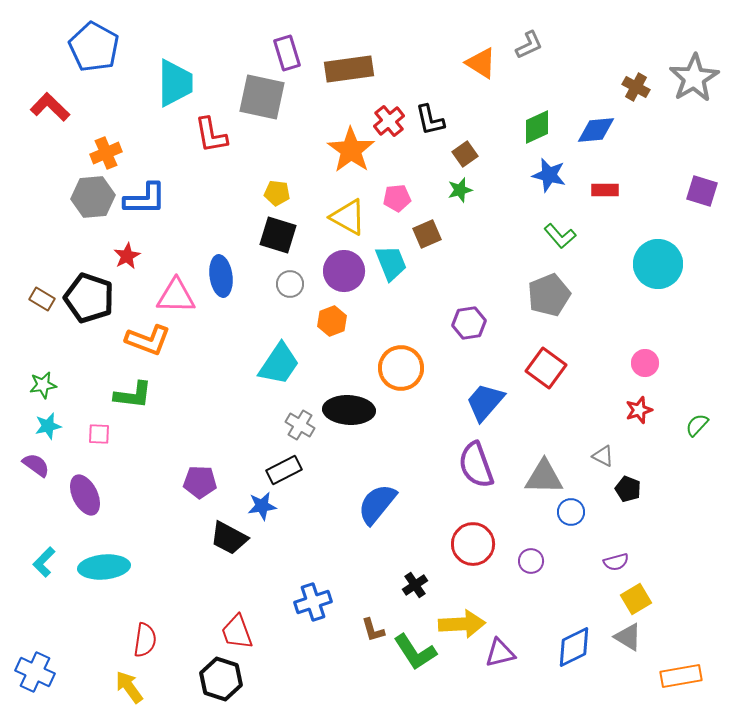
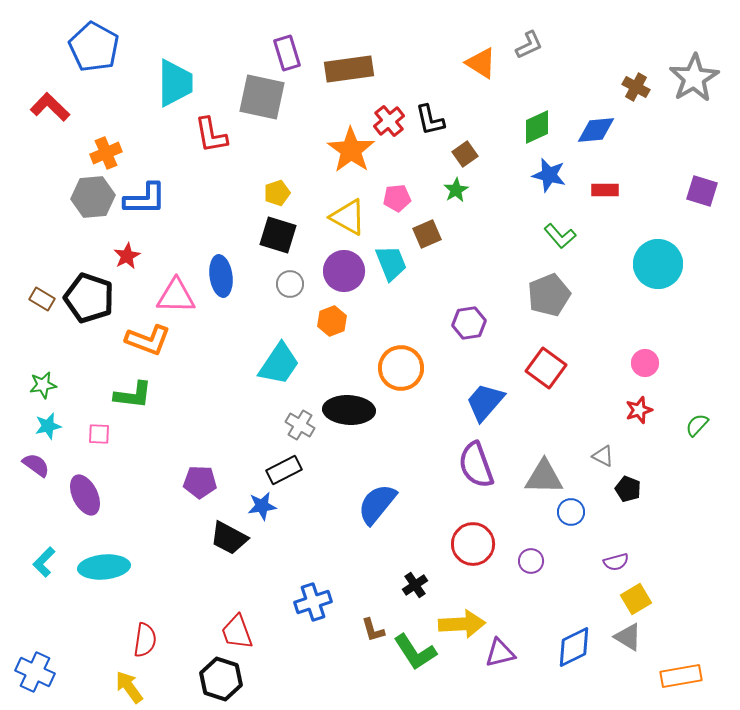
green star at (460, 190): moved 4 px left; rotated 15 degrees counterclockwise
yellow pentagon at (277, 193): rotated 25 degrees counterclockwise
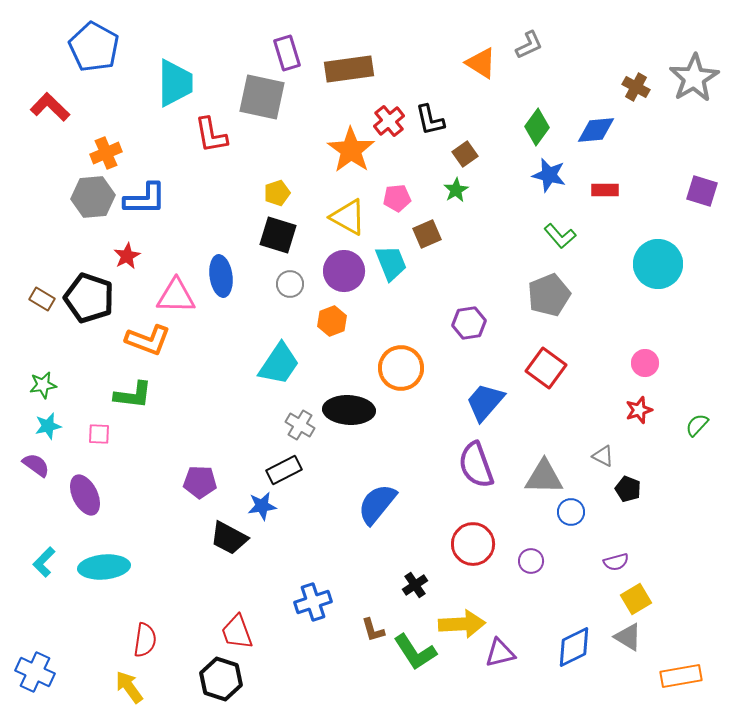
green diamond at (537, 127): rotated 30 degrees counterclockwise
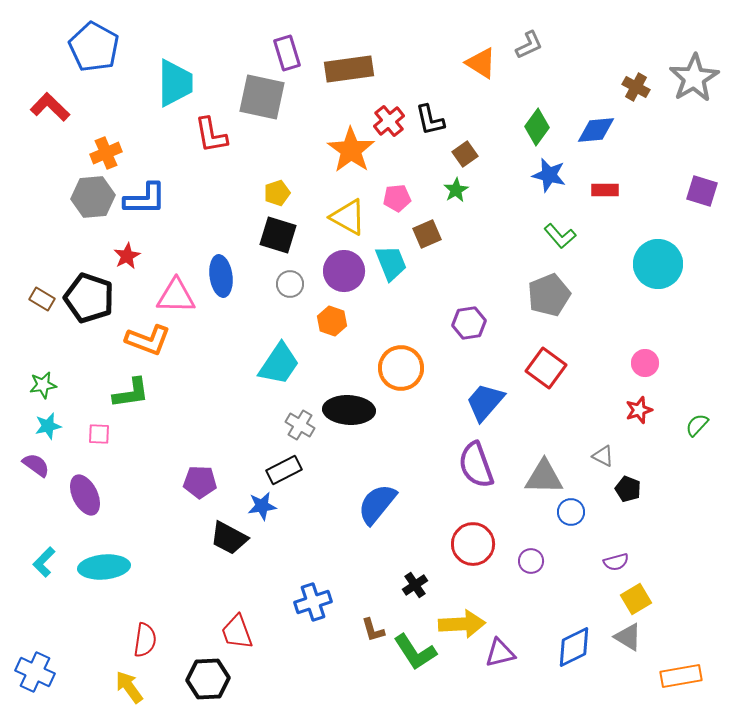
orange hexagon at (332, 321): rotated 20 degrees counterclockwise
green L-shape at (133, 395): moved 2 px left, 2 px up; rotated 15 degrees counterclockwise
black hexagon at (221, 679): moved 13 px left; rotated 21 degrees counterclockwise
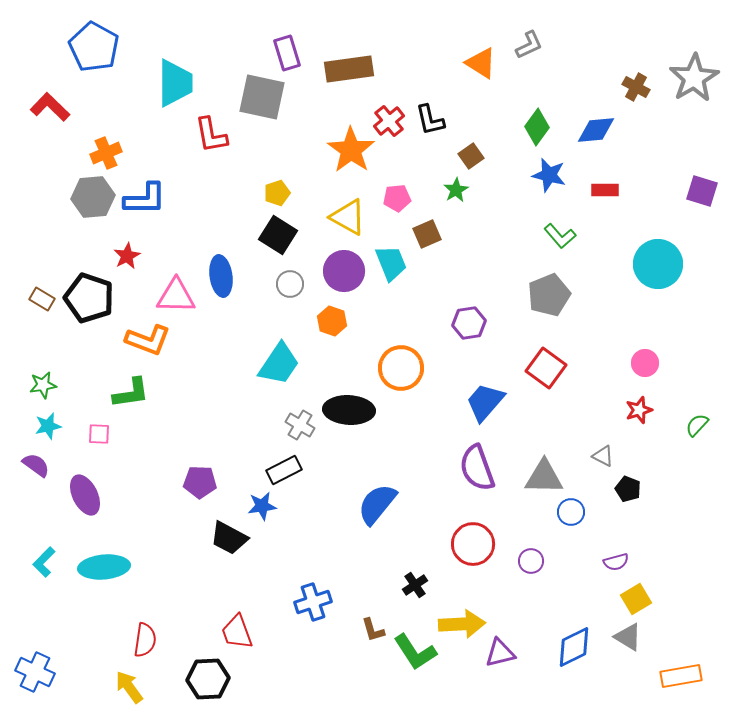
brown square at (465, 154): moved 6 px right, 2 px down
black square at (278, 235): rotated 15 degrees clockwise
purple semicircle at (476, 465): moved 1 px right, 3 px down
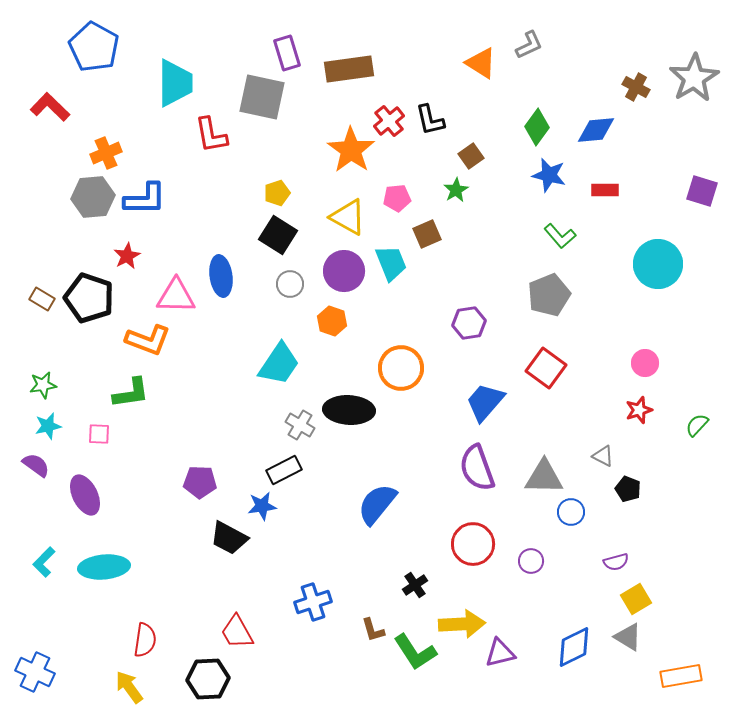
red trapezoid at (237, 632): rotated 9 degrees counterclockwise
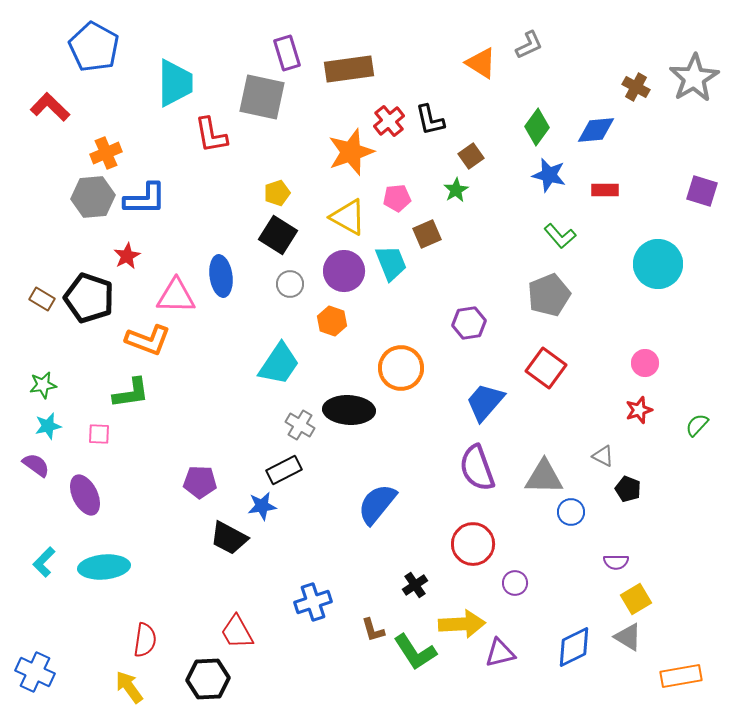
orange star at (351, 150): moved 2 px down; rotated 18 degrees clockwise
purple circle at (531, 561): moved 16 px left, 22 px down
purple semicircle at (616, 562): rotated 15 degrees clockwise
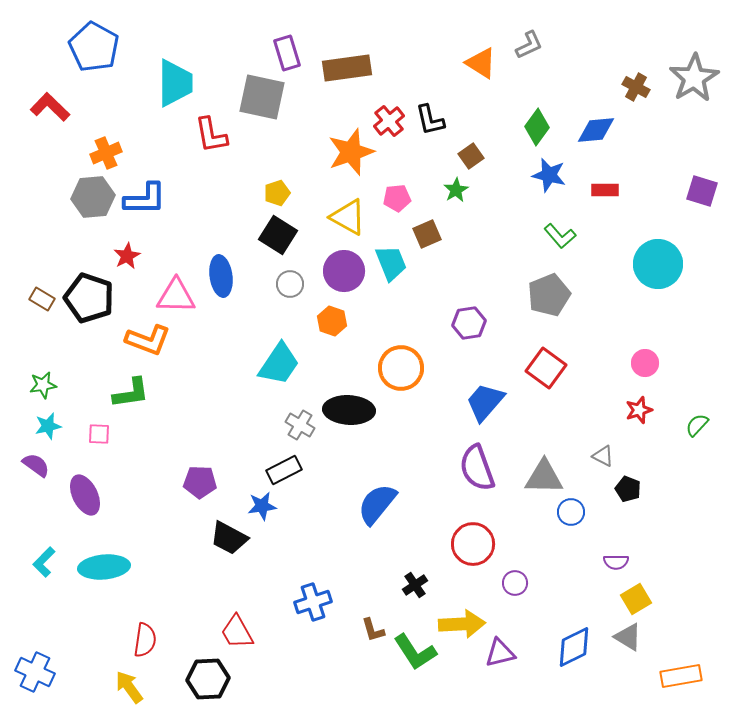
brown rectangle at (349, 69): moved 2 px left, 1 px up
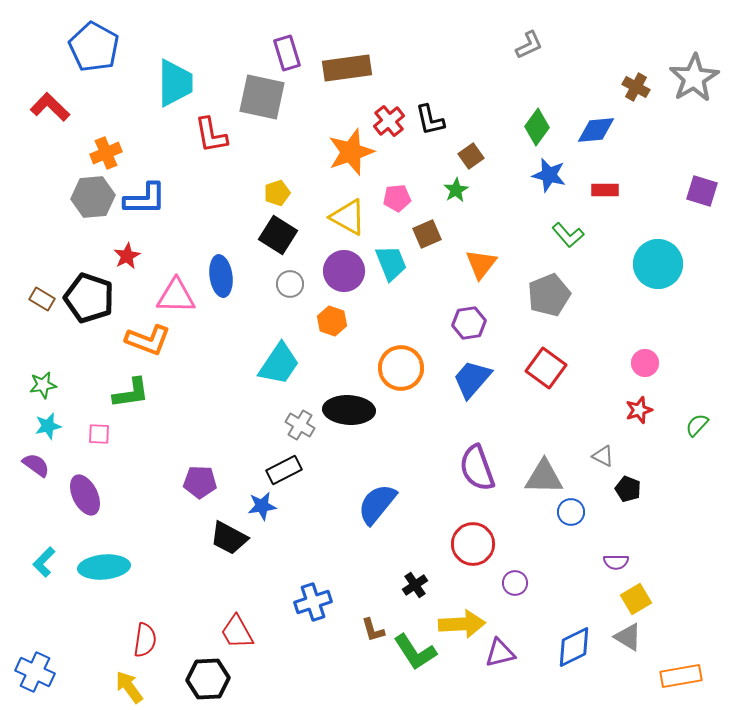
orange triangle at (481, 63): moved 201 px down; rotated 36 degrees clockwise
green L-shape at (560, 236): moved 8 px right, 1 px up
blue trapezoid at (485, 402): moved 13 px left, 23 px up
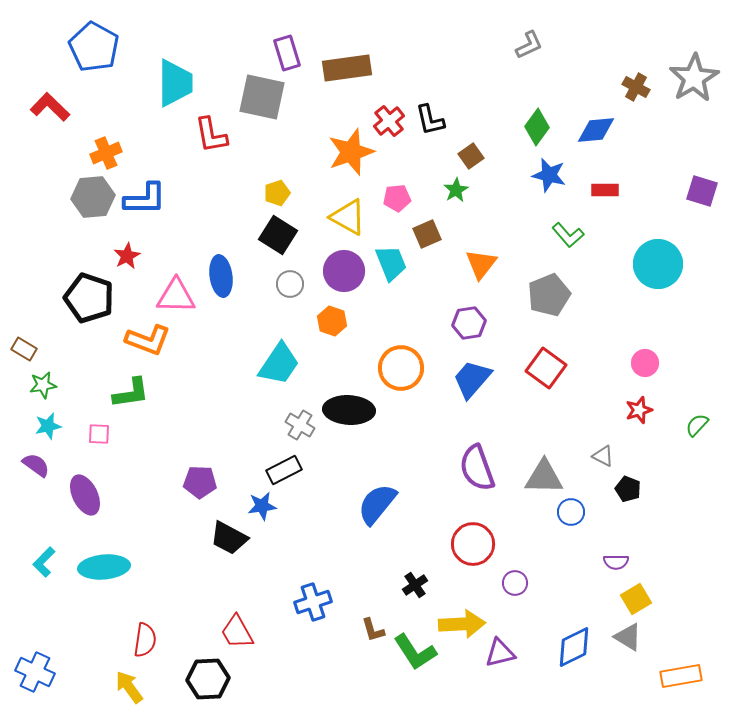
brown rectangle at (42, 299): moved 18 px left, 50 px down
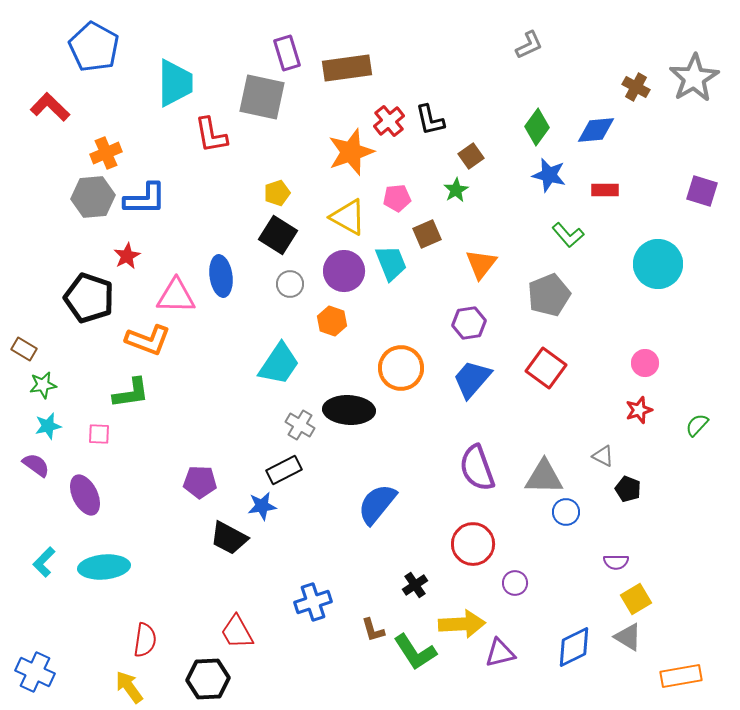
blue circle at (571, 512): moved 5 px left
